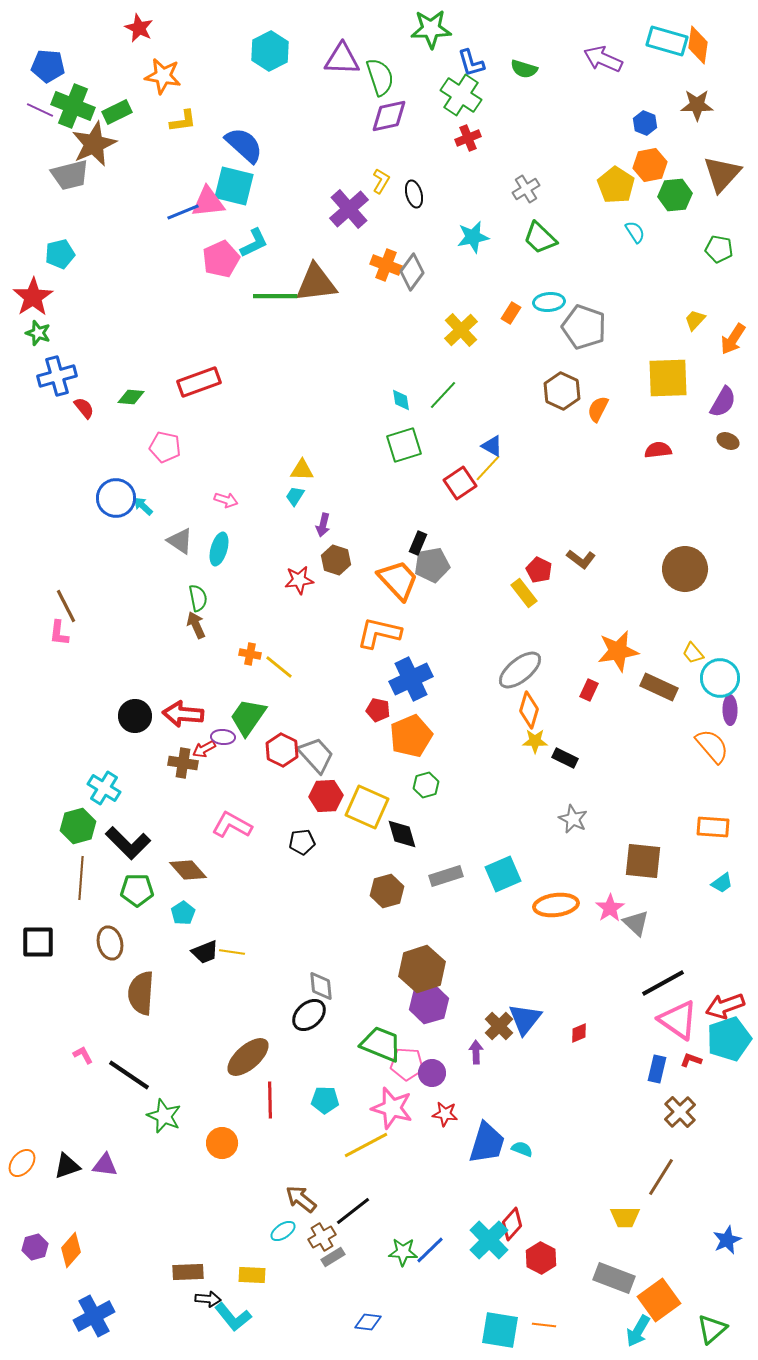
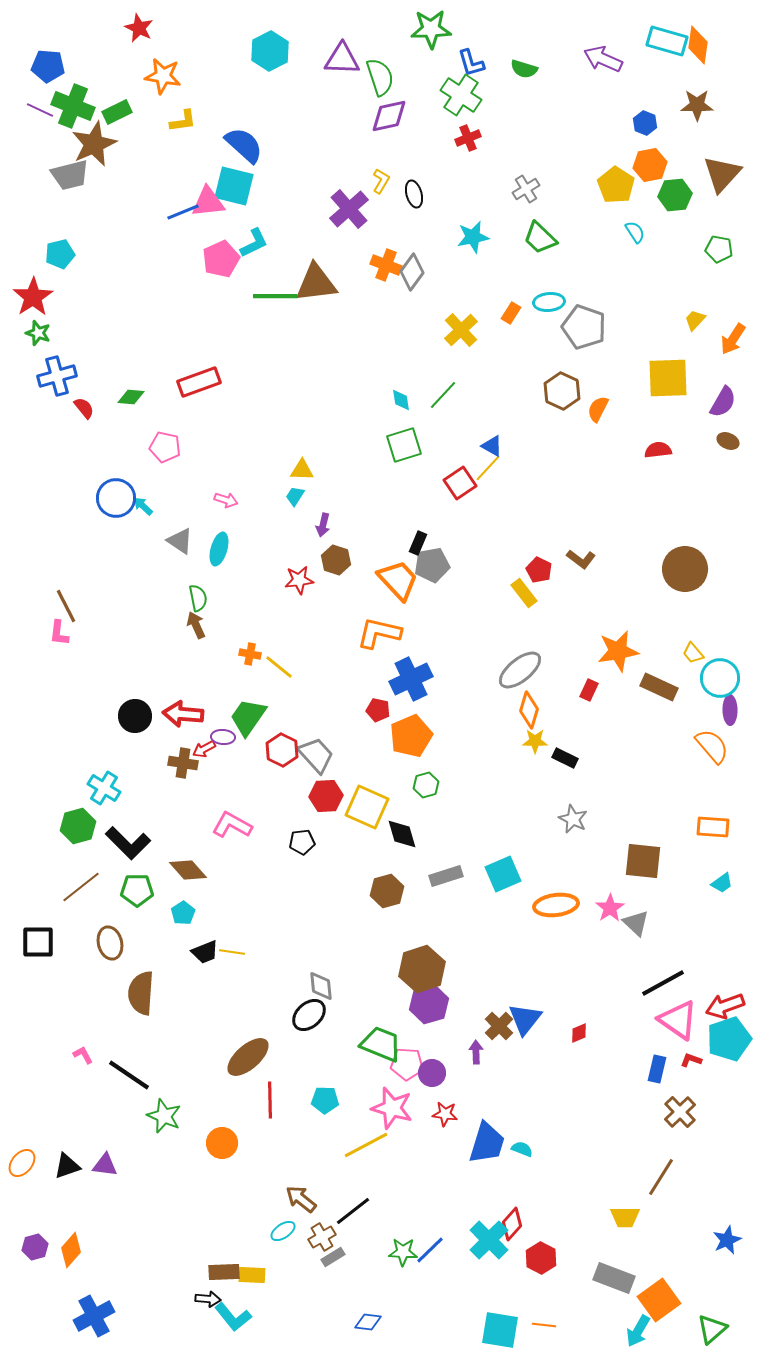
brown line at (81, 878): moved 9 px down; rotated 48 degrees clockwise
brown rectangle at (188, 1272): moved 36 px right
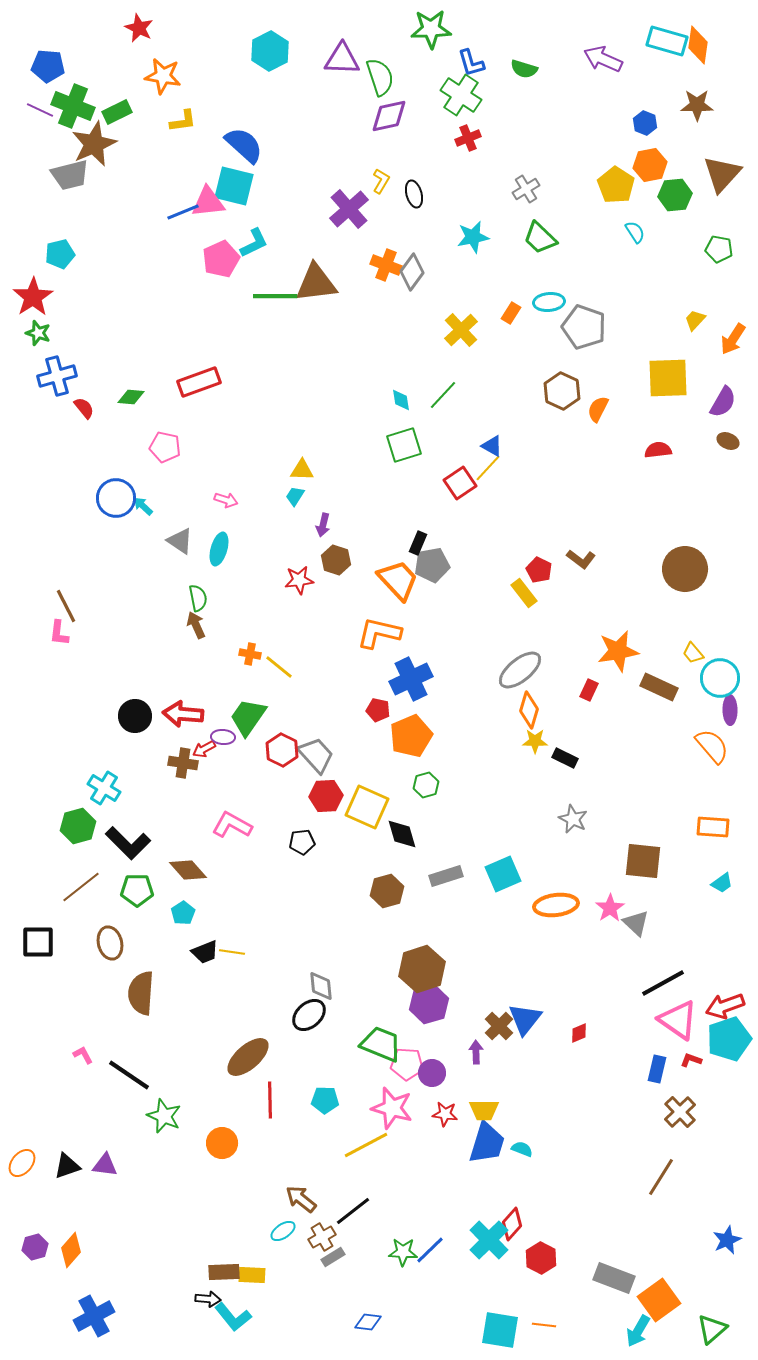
yellow trapezoid at (625, 1217): moved 141 px left, 107 px up
